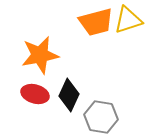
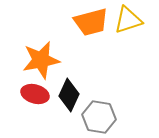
orange trapezoid: moved 5 px left
orange star: moved 1 px right, 5 px down
gray hexagon: moved 2 px left
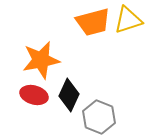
orange trapezoid: moved 2 px right
red ellipse: moved 1 px left, 1 px down
gray hexagon: rotated 12 degrees clockwise
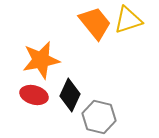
orange trapezoid: moved 2 px right, 1 px down; rotated 114 degrees counterclockwise
black diamond: moved 1 px right
gray hexagon: rotated 8 degrees counterclockwise
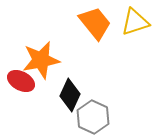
yellow triangle: moved 7 px right, 2 px down
red ellipse: moved 13 px left, 14 px up; rotated 12 degrees clockwise
gray hexagon: moved 6 px left; rotated 12 degrees clockwise
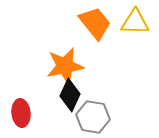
yellow triangle: rotated 20 degrees clockwise
orange star: moved 24 px right, 6 px down
red ellipse: moved 32 px down; rotated 56 degrees clockwise
gray hexagon: rotated 16 degrees counterclockwise
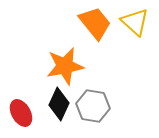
yellow triangle: rotated 40 degrees clockwise
black diamond: moved 11 px left, 9 px down
red ellipse: rotated 24 degrees counterclockwise
gray hexagon: moved 11 px up
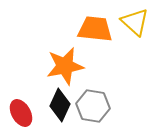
orange trapezoid: moved 6 px down; rotated 45 degrees counterclockwise
black diamond: moved 1 px right, 1 px down
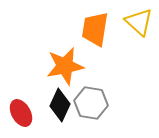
yellow triangle: moved 4 px right
orange trapezoid: rotated 87 degrees counterclockwise
gray hexagon: moved 2 px left, 3 px up
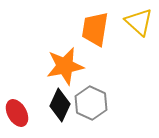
gray hexagon: rotated 16 degrees clockwise
red ellipse: moved 4 px left
